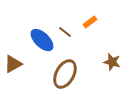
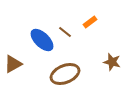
brown ellipse: rotated 40 degrees clockwise
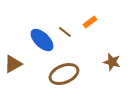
brown ellipse: moved 1 px left
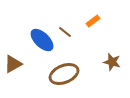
orange rectangle: moved 3 px right, 1 px up
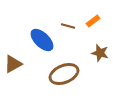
brown line: moved 3 px right, 6 px up; rotated 24 degrees counterclockwise
brown star: moved 12 px left, 9 px up
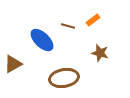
orange rectangle: moved 1 px up
brown ellipse: moved 4 px down; rotated 12 degrees clockwise
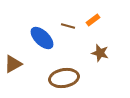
blue ellipse: moved 2 px up
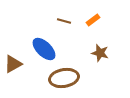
brown line: moved 4 px left, 5 px up
blue ellipse: moved 2 px right, 11 px down
